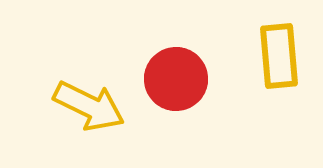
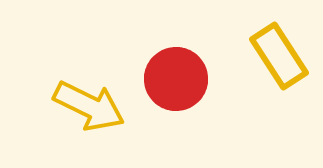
yellow rectangle: rotated 28 degrees counterclockwise
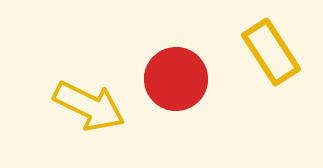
yellow rectangle: moved 8 px left, 4 px up
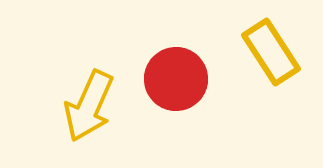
yellow arrow: rotated 88 degrees clockwise
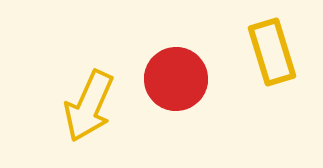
yellow rectangle: moved 1 px right; rotated 16 degrees clockwise
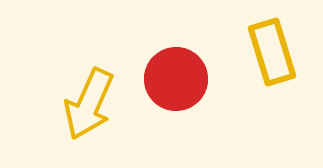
yellow arrow: moved 2 px up
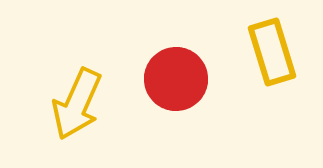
yellow arrow: moved 12 px left
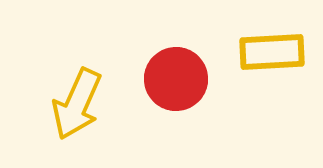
yellow rectangle: rotated 76 degrees counterclockwise
